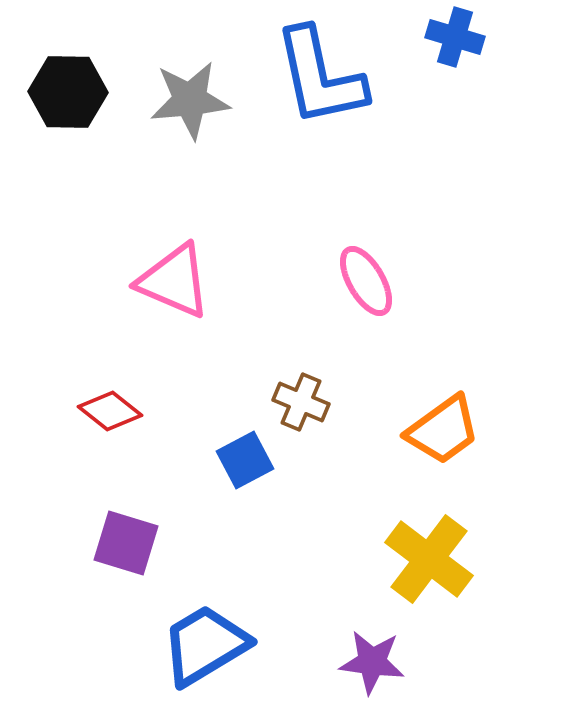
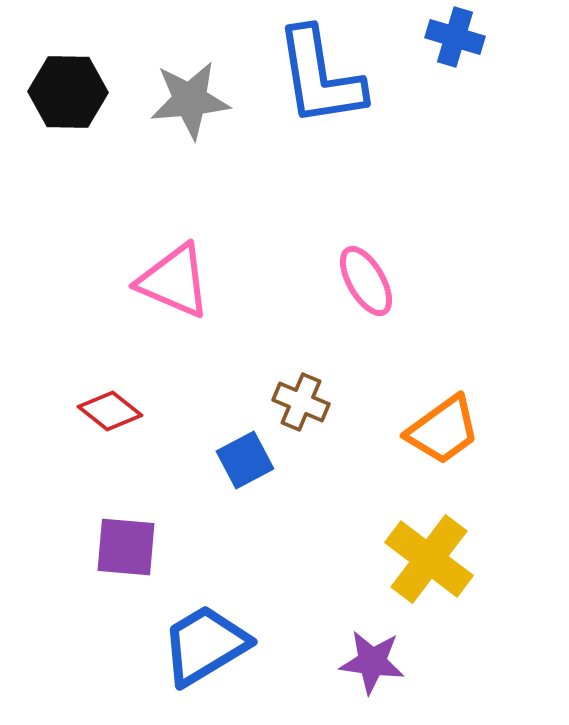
blue L-shape: rotated 3 degrees clockwise
purple square: moved 4 px down; rotated 12 degrees counterclockwise
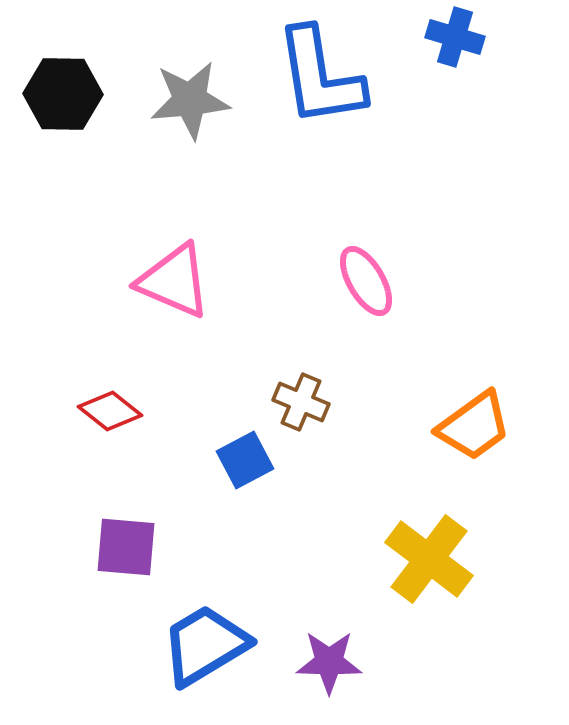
black hexagon: moved 5 px left, 2 px down
orange trapezoid: moved 31 px right, 4 px up
purple star: moved 43 px left; rotated 6 degrees counterclockwise
